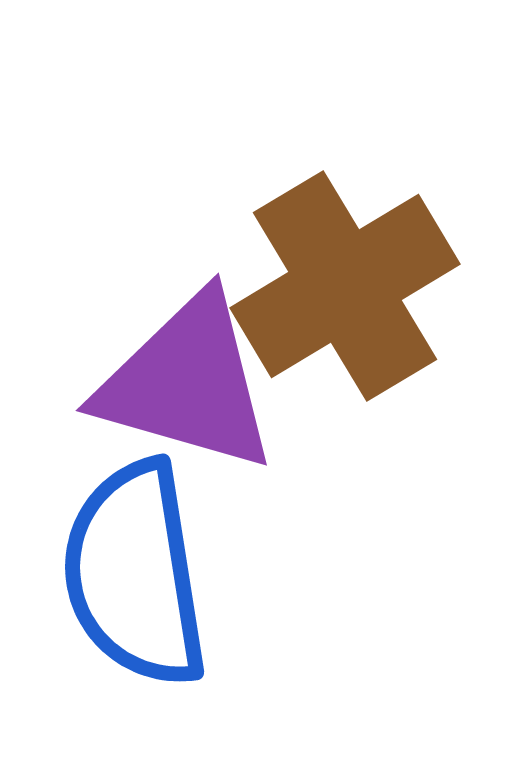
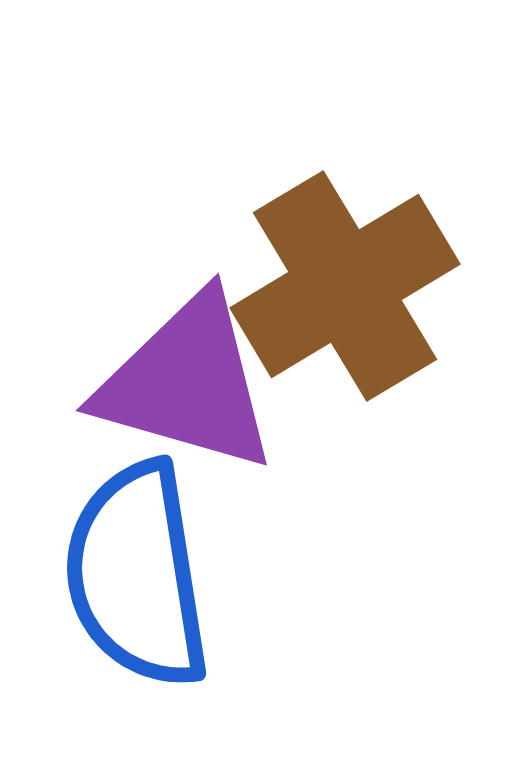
blue semicircle: moved 2 px right, 1 px down
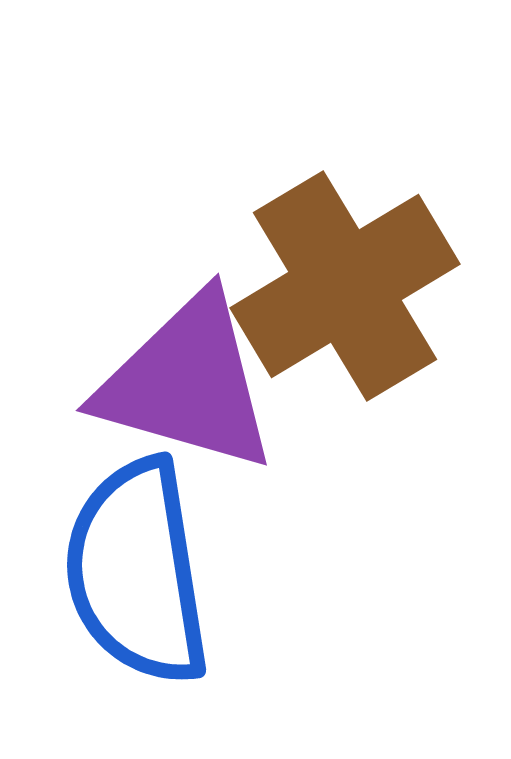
blue semicircle: moved 3 px up
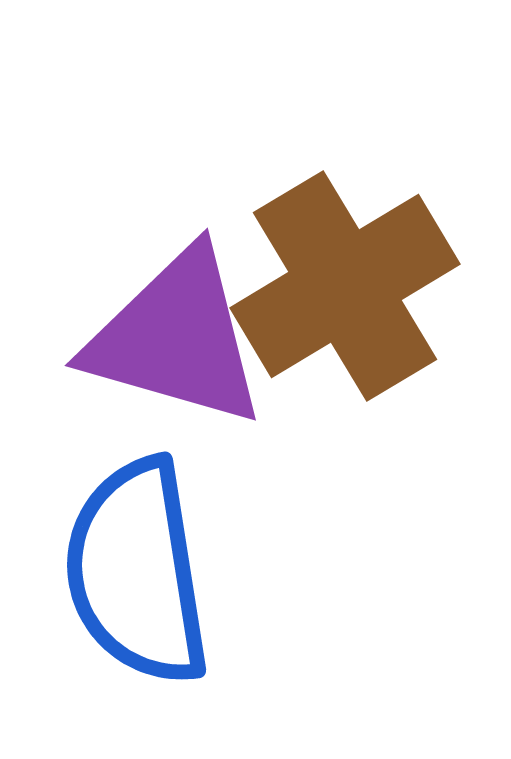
purple triangle: moved 11 px left, 45 px up
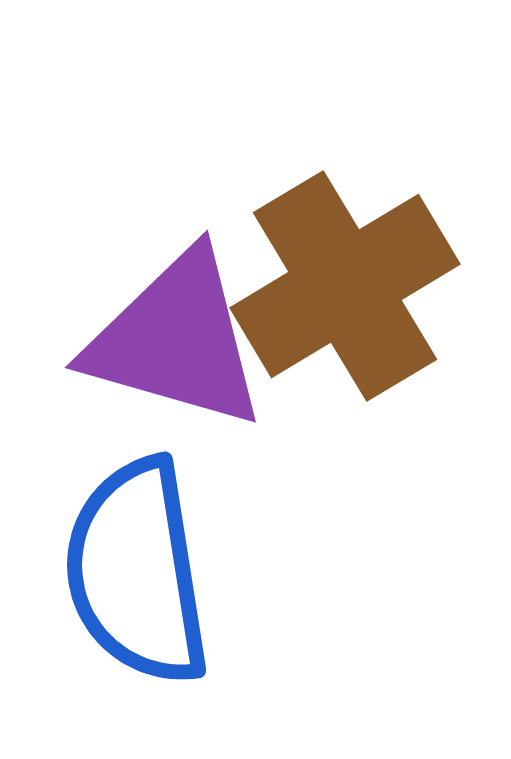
purple triangle: moved 2 px down
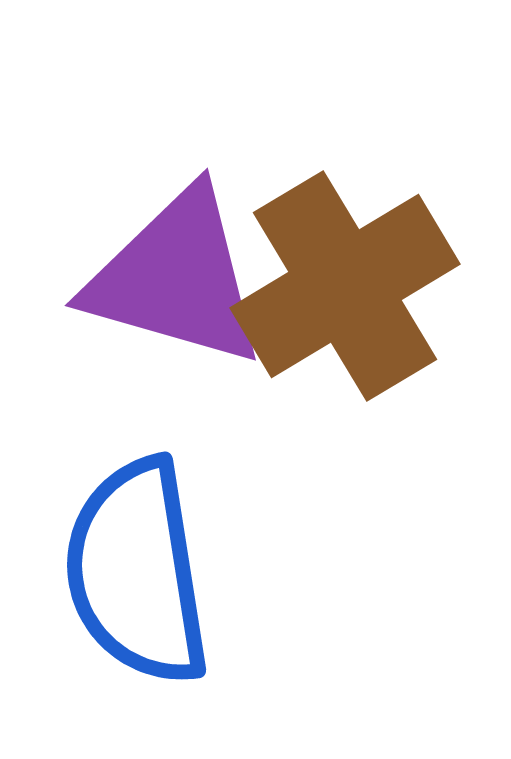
purple triangle: moved 62 px up
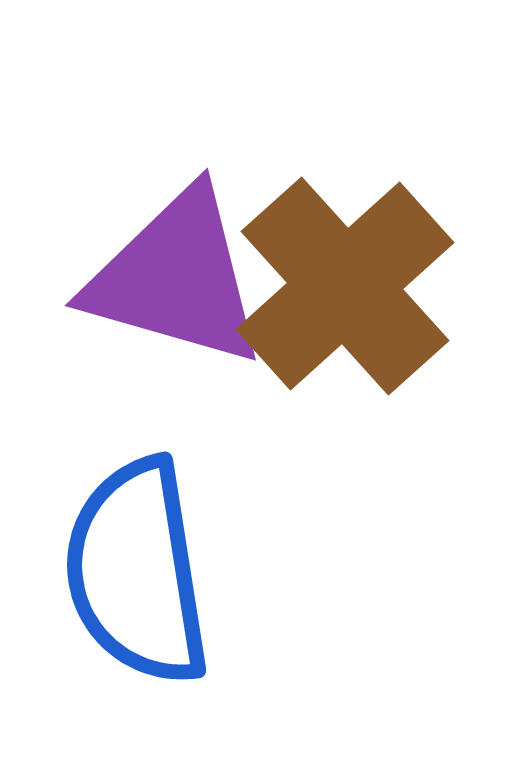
brown cross: rotated 11 degrees counterclockwise
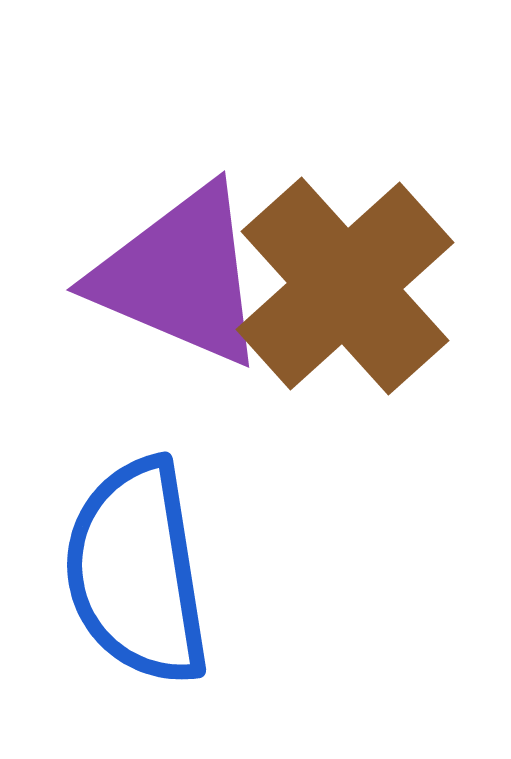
purple triangle: moved 4 px right, 2 px up; rotated 7 degrees clockwise
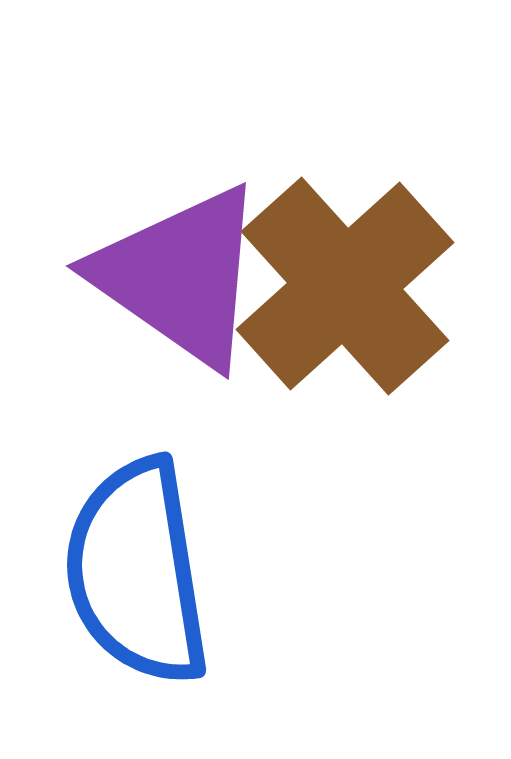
purple triangle: rotated 12 degrees clockwise
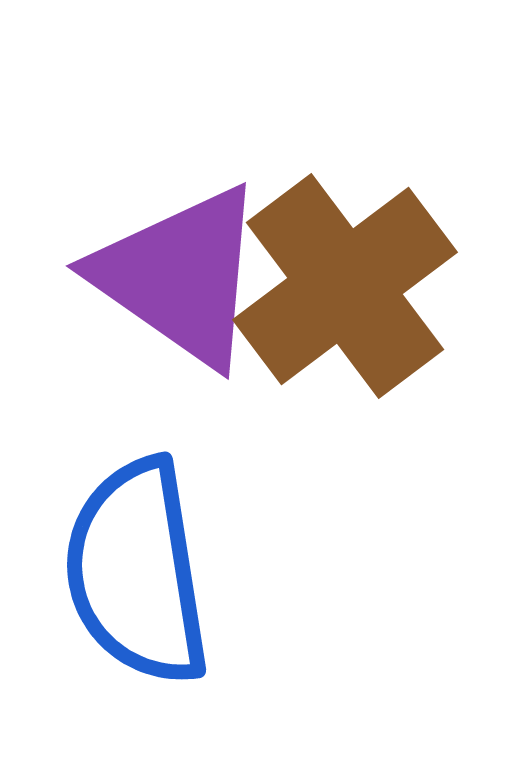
brown cross: rotated 5 degrees clockwise
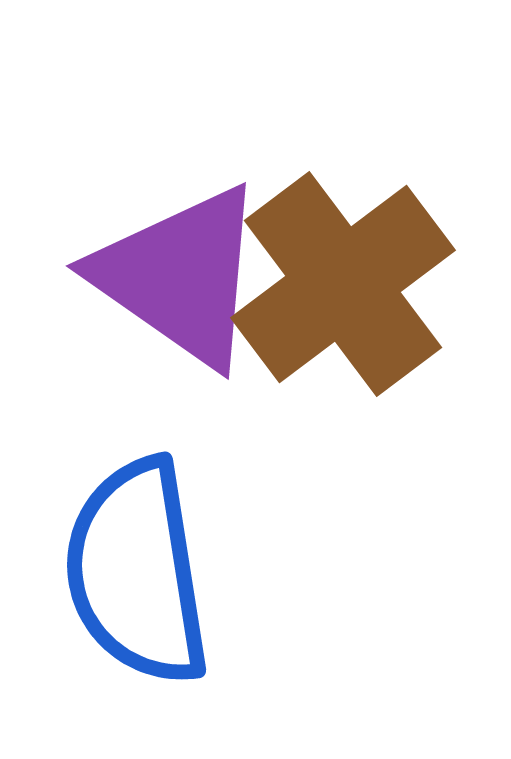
brown cross: moved 2 px left, 2 px up
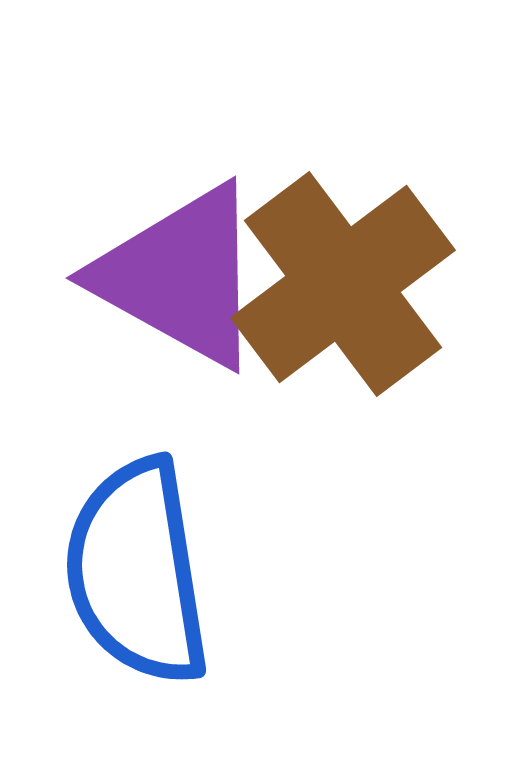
purple triangle: rotated 6 degrees counterclockwise
